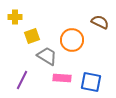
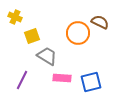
yellow cross: rotated 24 degrees clockwise
orange circle: moved 6 px right, 7 px up
blue square: rotated 25 degrees counterclockwise
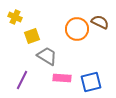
orange circle: moved 1 px left, 4 px up
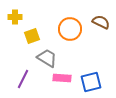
yellow cross: rotated 24 degrees counterclockwise
brown semicircle: moved 1 px right
orange circle: moved 7 px left
gray trapezoid: moved 2 px down
purple line: moved 1 px right, 1 px up
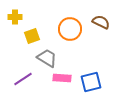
purple line: rotated 30 degrees clockwise
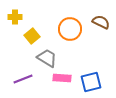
yellow square: rotated 21 degrees counterclockwise
purple line: rotated 12 degrees clockwise
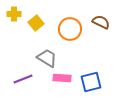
yellow cross: moved 1 px left, 3 px up
yellow square: moved 4 px right, 13 px up
